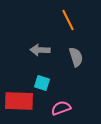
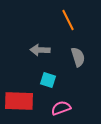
gray semicircle: moved 2 px right
cyan square: moved 6 px right, 3 px up
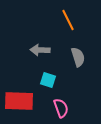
pink semicircle: rotated 90 degrees clockwise
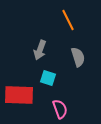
gray arrow: rotated 72 degrees counterclockwise
cyan square: moved 2 px up
red rectangle: moved 6 px up
pink semicircle: moved 1 px left, 1 px down
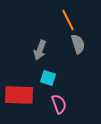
gray semicircle: moved 13 px up
pink semicircle: moved 1 px left, 5 px up
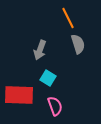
orange line: moved 2 px up
cyan square: rotated 14 degrees clockwise
pink semicircle: moved 4 px left, 2 px down
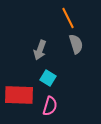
gray semicircle: moved 2 px left
pink semicircle: moved 5 px left; rotated 36 degrees clockwise
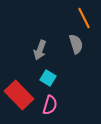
orange line: moved 16 px right
red rectangle: rotated 44 degrees clockwise
pink semicircle: moved 1 px up
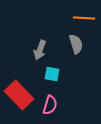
orange line: rotated 60 degrees counterclockwise
cyan square: moved 4 px right, 4 px up; rotated 21 degrees counterclockwise
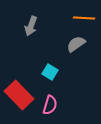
gray semicircle: rotated 108 degrees counterclockwise
gray arrow: moved 9 px left, 24 px up
cyan square: moved 2 px left, 2 px up; rotated 21 degrees clockwise
